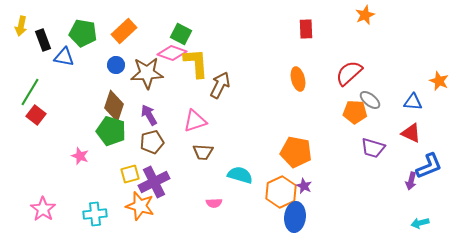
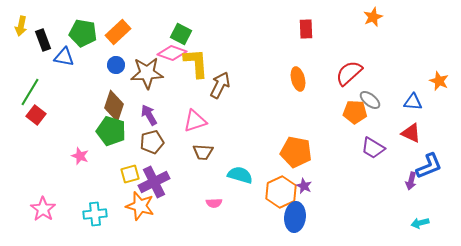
orange star at (365, 15): moved 8 px right, 2 px down
orange rectangle at (124, 31): moved 6 px left, 1 px down
purple trapezoid at (373, 148): rotated 15 degrees clockwise
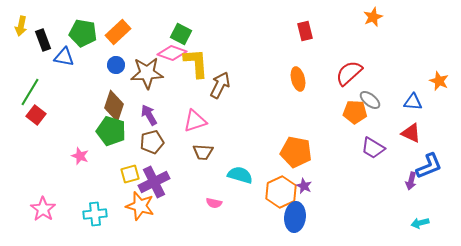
red rectangle at (306, 29): moved 1 px left, 2 px down; rotated 12 degrees counterclockwise
pink semicircle at (214, 203): rotated 14 degrees clockwise
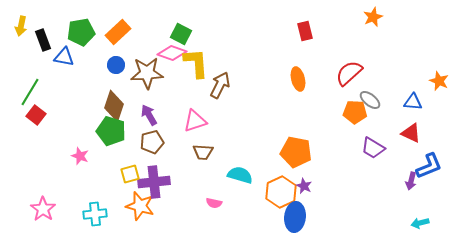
green pentagon at (83, 33): moved 2 px left, 1 px up; rotated 20 degrees counterclockwise
purple cross at (154, 182): rotated 20 degrees clockwise
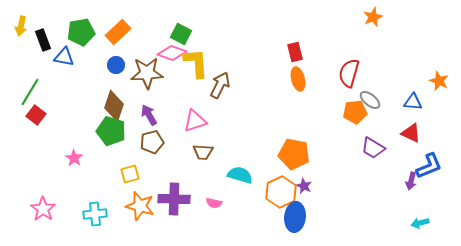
red rectangle at (305, 31): moved 10 px left, 21 px down
red semicircle at (349, 73): rotated 32 degrees counterclockwise
orange pentagon at (355, 112): rotated 10 degrees counterclockwise
orange pentagon at (296, 152): moved 2 px left, 2 px down
pink star at (80, 156): moved 6 px left, 2 px down; rotated 12 degrees clockwise
purple cross at (154, 182): moved 20 px right, 17 px down; rotated 8 degrees clockwise
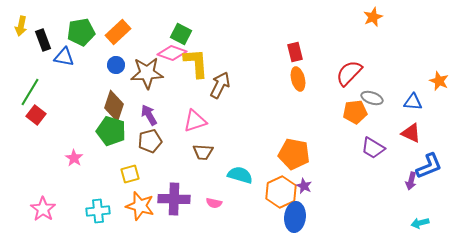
red semicircle at (349, 73): rotated 28 degrees clockwise
gray ellipse at (370, 100): moved 2 px right, 2 px up; rotated 20 degrees counterclockwise
brown pentagon at (152, 142): moved 2 px left, 1 px up
cyan cross at (95, 214): moved 3 px right, 3 px up
